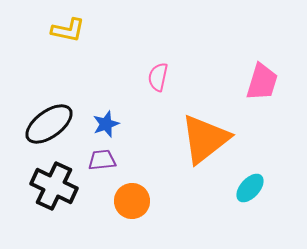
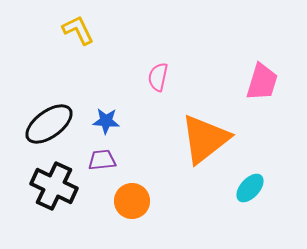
yellow L-shape: moved 10 px right; rotated 128 degrees counterclockwise
blue star: moved 3 px up; rotated 24 degrees clockwise
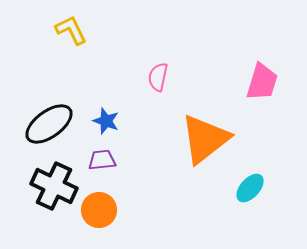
yellow L-shape: moved 7 px left
blue star: rotated 16 degrees clockwise
orange circle: moved 33 px left, 9 px down
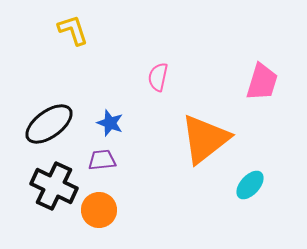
yellow L-shape: moved 2 px right; rotated 8 degrees clockwise
blue star: moved 4 px right, 2 px down
cyan ellipse: moved 3 px up
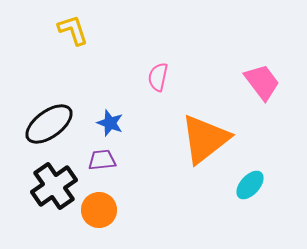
pink trapezoid: rotated 54 degrees counterclockwise
black cross: rotated 30 degrees clockwise
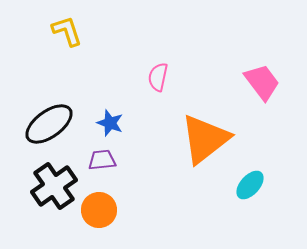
yellow L-shape: moved 6 px left, 1 px down
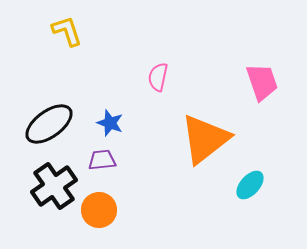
pink trapezoid: rotated 18 degrees clockwise
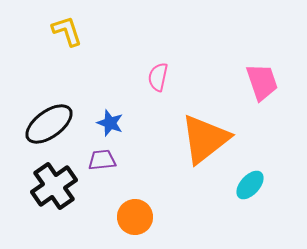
orange circle: moved 36 px right, 7 px down
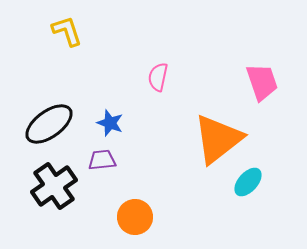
orange triangle: moved 13 px right
cyan ellipse: moved 2 px left, 3 px up
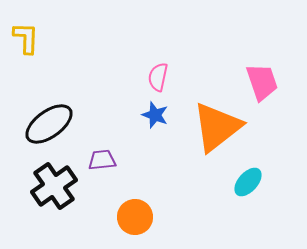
yellow L-shape: moved 41 px left, 7 px down; rotated 20 degrees clockwise
blue star: moved 45 px right, 8 px up
orange triangle: moved 1 px left, 12 px up
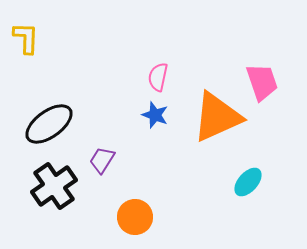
orange triangle: moved 10 px up; rotated 14 degrees clockwise
purple trapezoid: rotated 52 degrees counterclockwise
